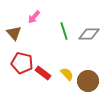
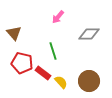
pink arrow: moved 24 px right
green line: moved 11 px left, 20 px down
yellow semicircle: moved 6 px left, 8 px down
brown circle: moved 1 px right
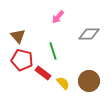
brown triangle: moved 4 px right, 3 px down
red pentagon: moved 3 px up
yellow semicircle: moved 2 px right, 1 px down
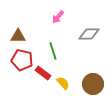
brown triangle: rotated 49 degrees counterclockwise
brown circle: moved 4 px right, 3 px down
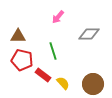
red rectangle: moved 2 px down
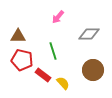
brown circle: moved 14 px up
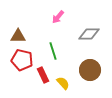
brown circle: moved 3 px left
red rectangle: rotated 28 degrees clockwise
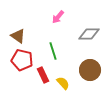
brown triangle: rotated 35 degrees clockwise
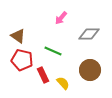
pink arrow: moved 3 px right, 1 px down
green line: rotated 48 degrees counterclockwise
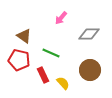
brown triangle: moved 6 px right
green line: moved 2 px left, 2 px down
red pentagon: moved 3 px left
